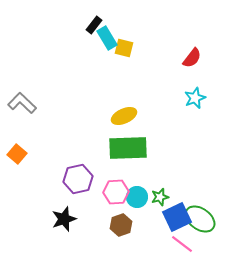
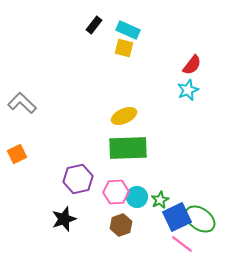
cyan rectangle: moved 21 px right, 8 px up; rotated 35 degrees counterclockwise
red semicircle: moved 7 px down
cyan star: moved 7 px left, 8 px up
orange square: rotated 24 degrees clockwise
green star: moved 3 px down; rotated 12 degrees counterclockwise
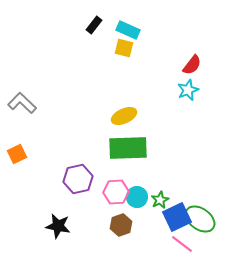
black star: moved 6 px left, 7 px down; rotated 30 degrees clockwise
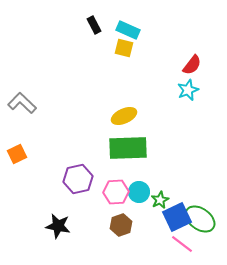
black rectangle: rotated 66 degrees counterclockwise
cyan circle: moved 2 px right, 5 px up
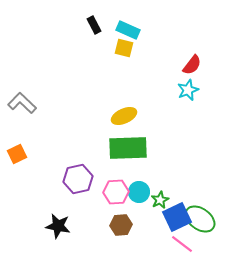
brown hexagon: rotated 15 degrees clockwise
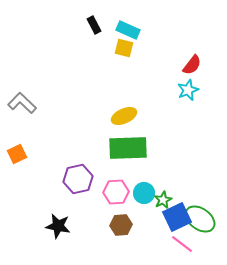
cyan circle: moved 5 px right, 1 px down
green star: moved 3 px right
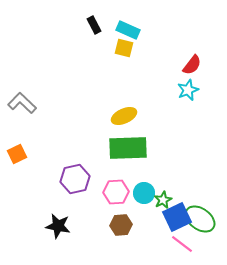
purple hexagon: moved 3 px left
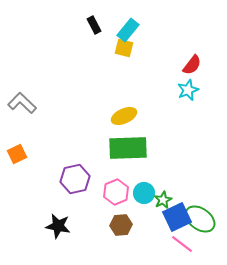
cyan rectangle: rotated 75 degrees counterclockwise
pink hexagon: rotated 20 degrees counterclockwise
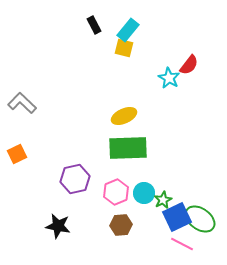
red semicircle: moved 3 px left
cyan star: moved 19 px left, 12 px up; rotated 20 degrees counterclockwise
pink line: rotated 10 degrees counterclockwise
